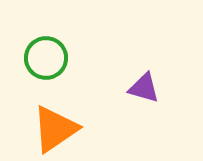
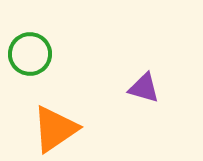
green circle: moved 16 px left, 4 px up
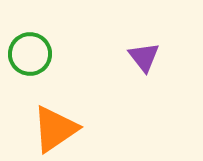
purple triangle: moved 31 px up; rotated 36 degrees clockwise
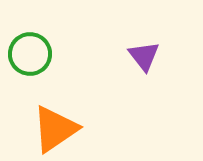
purple triangle: moved 1 px up
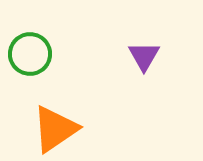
purple triangle: rotated 8 degrees clockwise
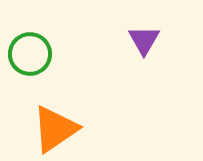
purple triangle: moved 16 px up
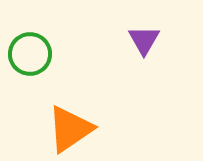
orange triangle: moved 15 px right
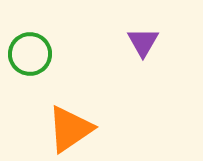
purple triangle: moved 1 px left, 2 px down
